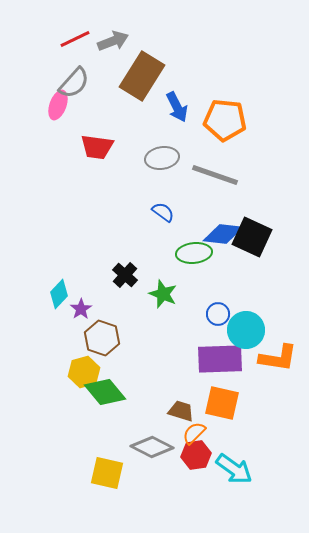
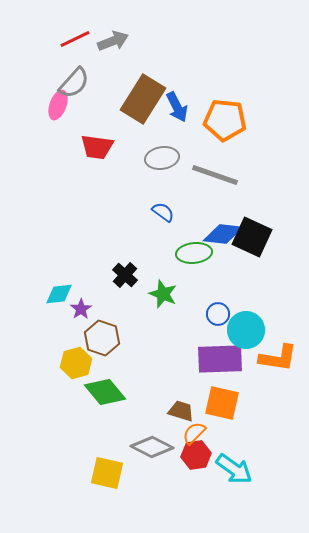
brown rectangle: moved 1 px right, 23 px down
cyan diamond: rotated 40 degrees clockwise
yellow hexagon: moved 8 px left, 9 px up
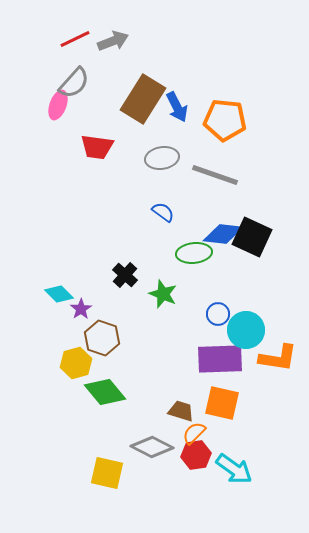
cyan diamond: rotated 52 degrees clockwise
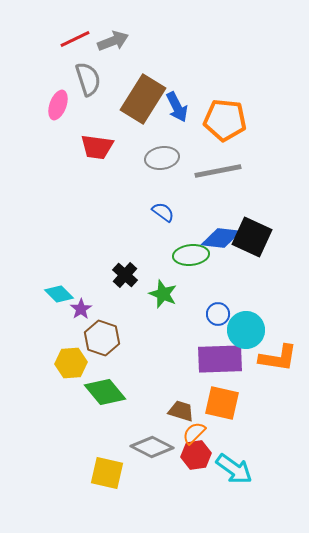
gray semicircle: moved 14 px right, 4 px up; rotated 60 degrees counterclockwise
gray line: moved 3 px right, 4 px up; rotated 30 degrees counterclockwise
blue diamond: moved 2 px left, 4 px down
green ellipse: moved 3 px left, 2 px down
yellow hexagon: moved 5 px left; rotated 12 degrees clockwise
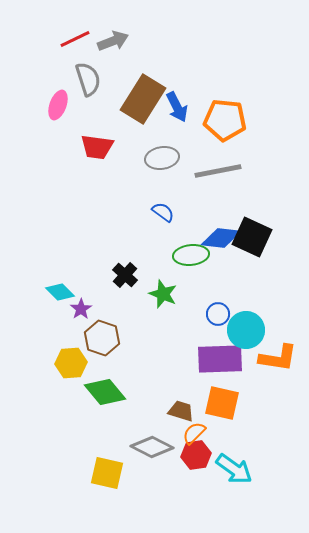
cyan diamond: moved 1 px right, 2 px up
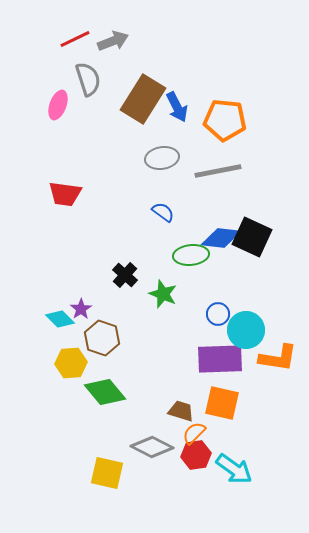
red trapezoid: moved 32 px left, 47 px down
cyan diamond: moved 27 px down
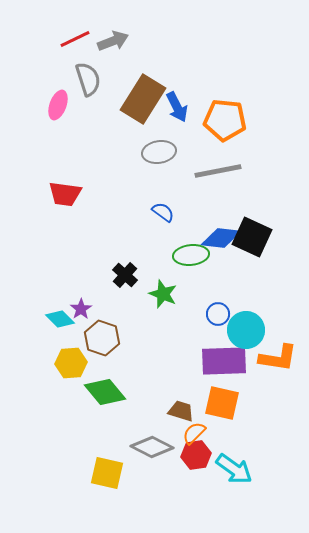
gray ellipse: moved 3 px left, 6 px up
purple rectangle: moved 4 px right, 2 px down
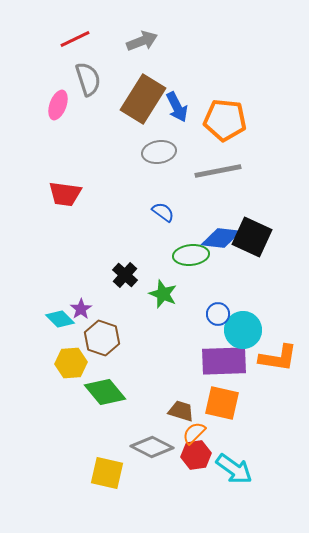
gray arrow: moved 29 px right
cyan circle: moved 3 px left
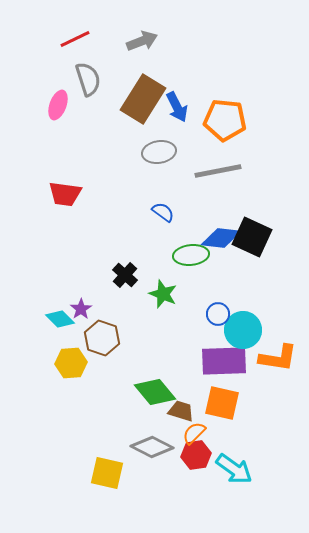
green diamond: moved 50 px right
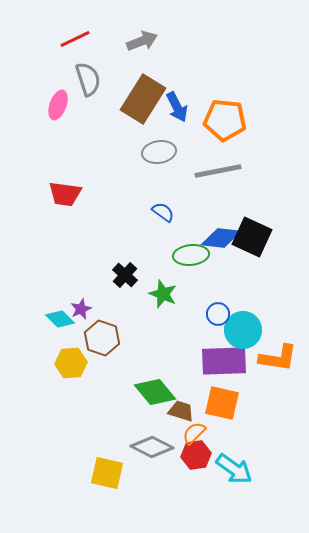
purple star: rotated 10 degrees clockwise
